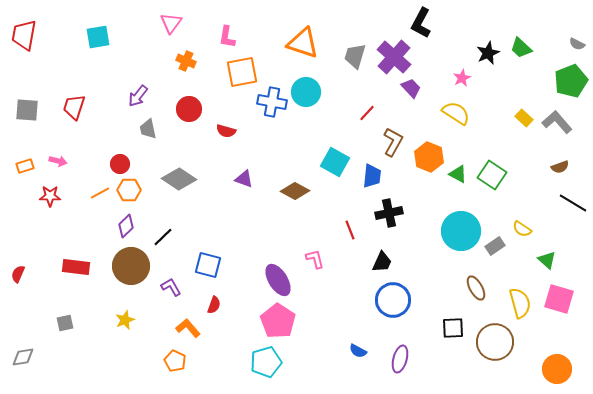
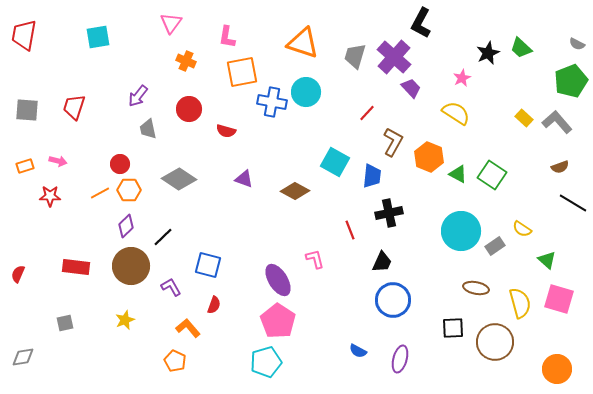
brown ellipse at (476, 288): rotated 50 degrees counterclockwise
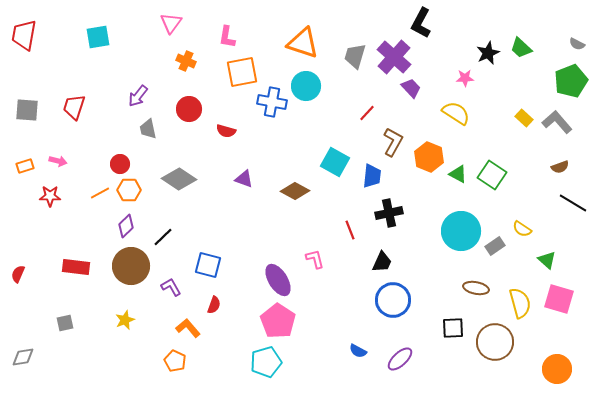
pink star at (462, 78): moved 3 px right; rotated 24 degrees clockwise
cyan circle at (306, 92): moved 6 px up
purple ellipse at (400, 359): rotated 32 degrees clockwise
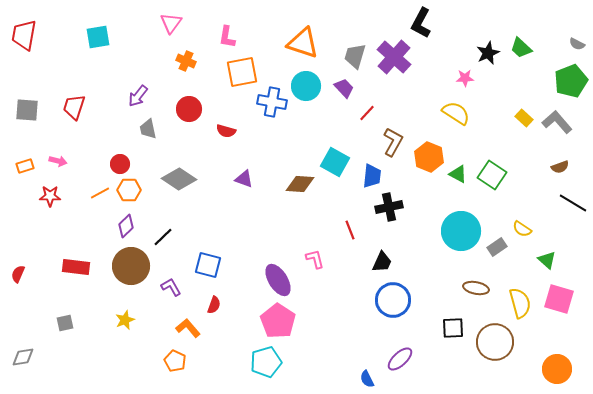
purple trapezoid at (411, 88): moved 67 px left
brown diamond at (295, 191): moved 5 px right, 7 px up; rotated 24 degrees counterclockwise
black cross at (389, 213): moved 6 px up
gray rectangle at (495, 246): moved 2 px right, 1 px down
blue semicircle at (358, 351): moved 9 px right, 28 px down; rotated 36 degrees clockwise
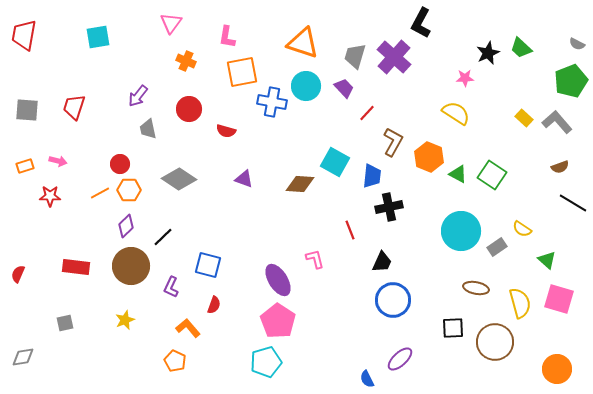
purple L-shape at (171, 287): rotated 125 degrees counterclockwise
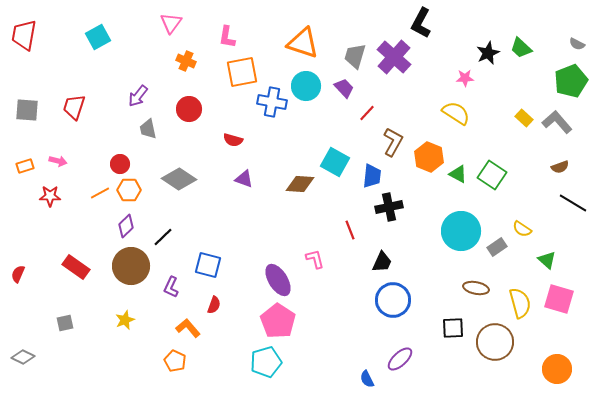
cyan square at (98, 37): rotated 20 degrees counterclockwise
red semicircle at (226, 131): moved 7 px right, 9 px down
red rectangle at (76, 267): rotated 28 degrees clockwise
gray diamond at (23, 357): rotated 35 degrees clockwise
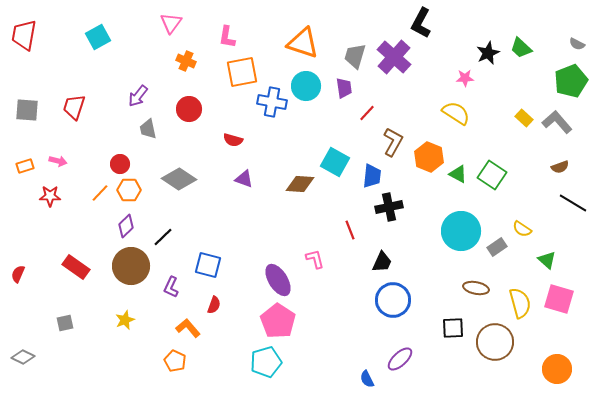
purple trapezoid at (344, 88): rotated 35 degrees clockwise
orange line at (100, 193): rotated 18 degrees counterclockwise
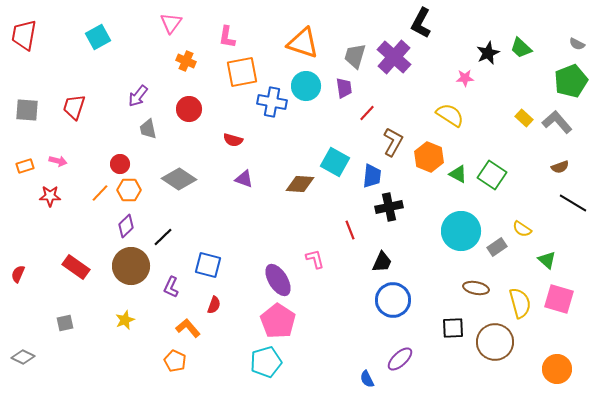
yellow semicircle at (456, 113): moved 6 px left, 2 px down
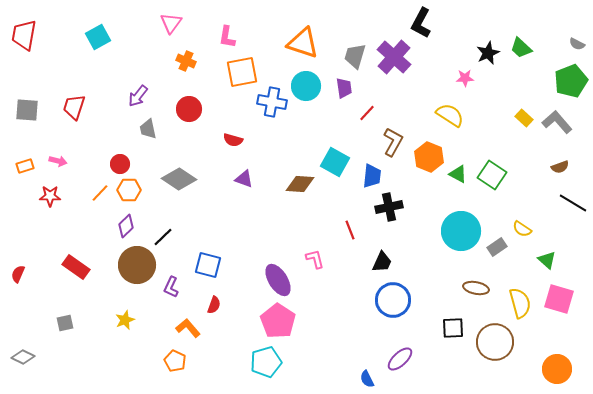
brown circle at (131, 266): moved 6 px right, 1 px up
